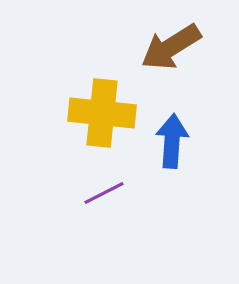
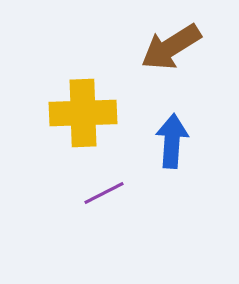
yellow cross: moved 19 px left; rotated 8 degrees counterclockwise
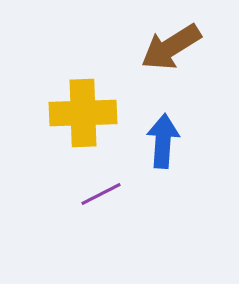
blue arrow: moved 9 px left
purple line: moved 3 px left, 1 px down
